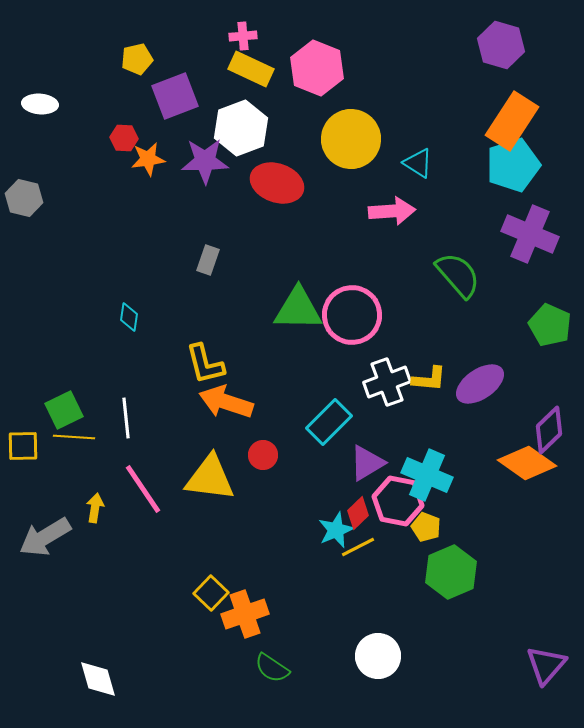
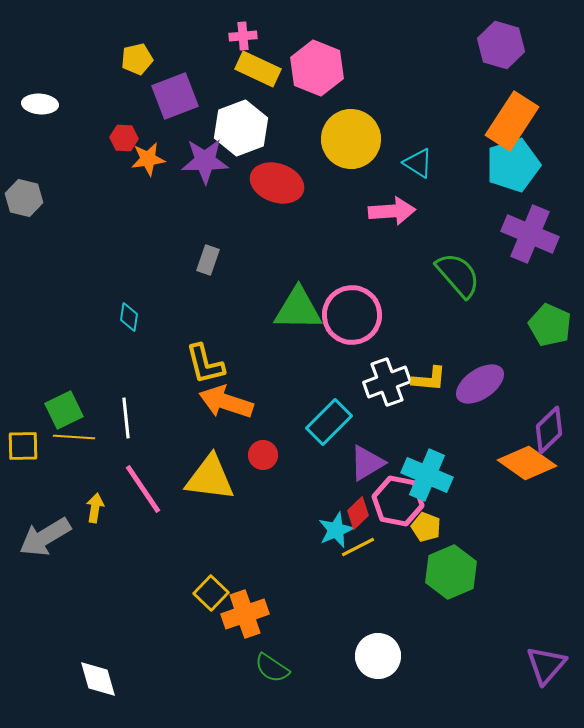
yellow rectangle at (251, 69): moved 7 px right
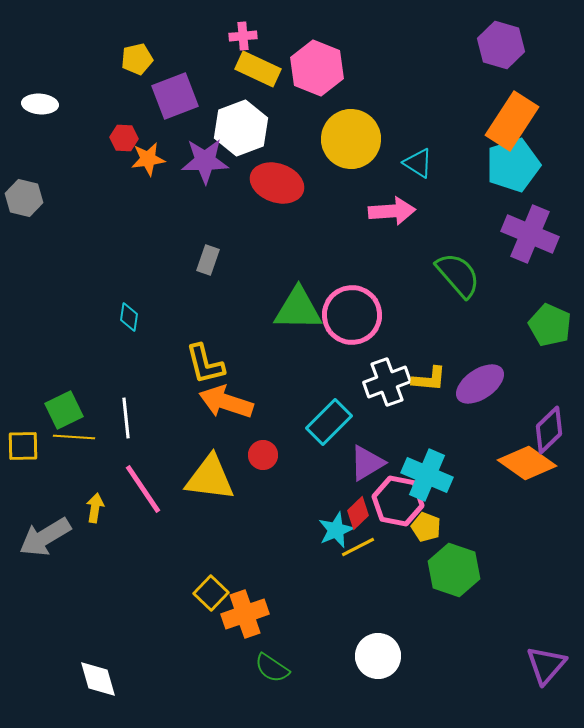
green hexagon at (451, 572): moved 3 px right, 2 px up; rotated 18 degrees counterclockwise
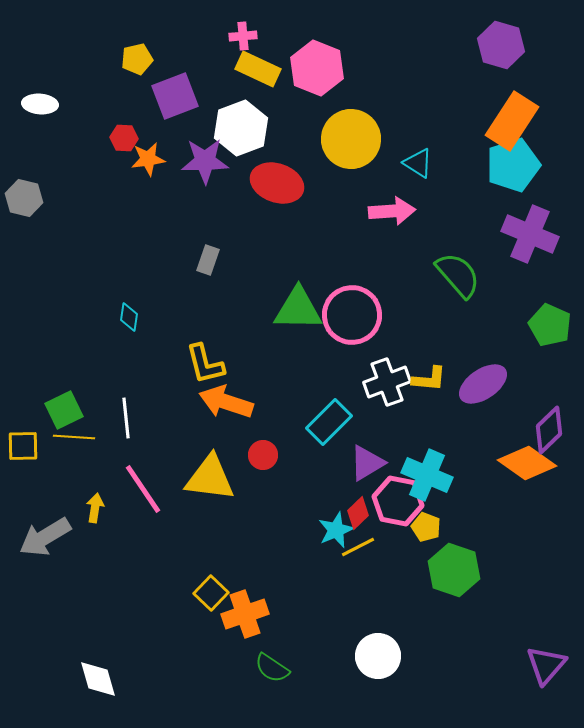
purple ellipse at (480, 384): moved 3 px right
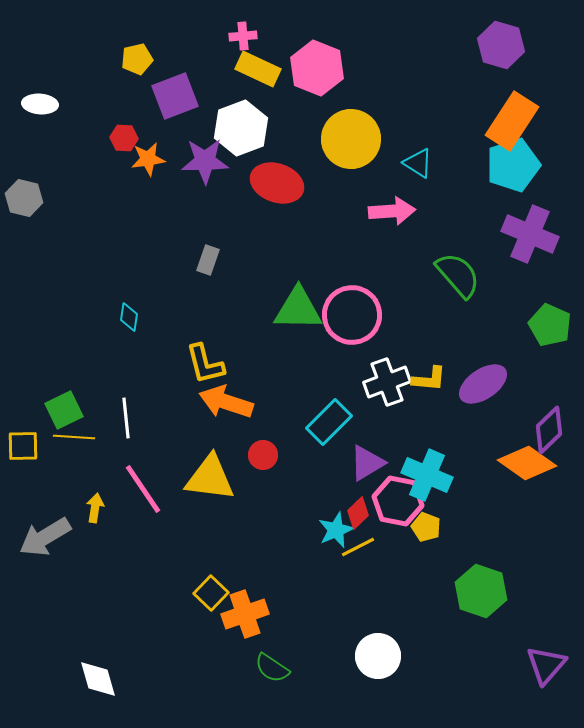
green hexagon at (454, 570): moved 27 px right, 21 px down
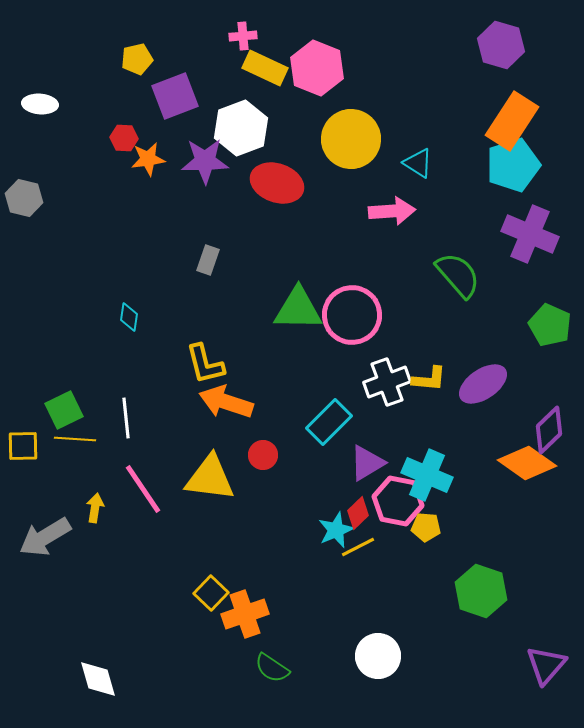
yellow rectangle at (258, 69): moved 7 px right, 1 px up
yellow line at (74, 437): moved 1 px right, 2 px down
yellow pentagon at (426, 527): rotated 16 degrees counterclockwise
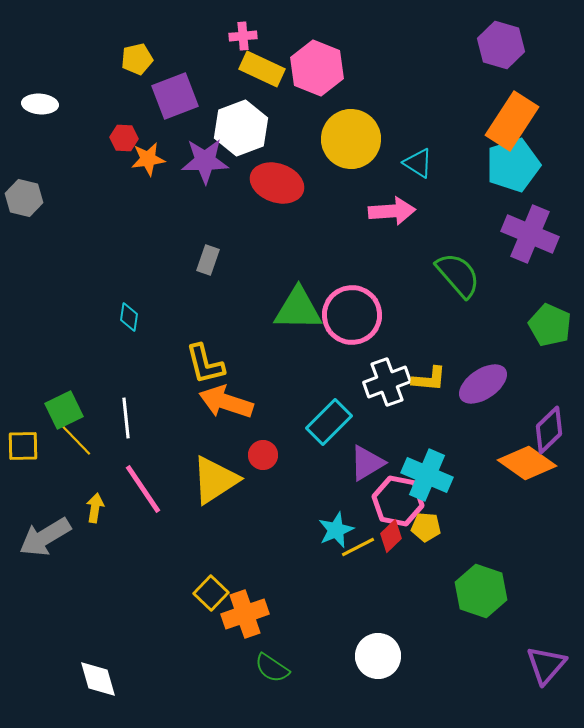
yellow rectangle at (265, 68): moved 3 px left, 1 px down
yellow line at (75, 439): rotated 42 degrees clockwise
yellow triangle at (210, 478): moved 5 px right, 2 px down; rotated 40 degrees counterclockwise
red diamond at (358, 513): moved 33 px right, 23 px down
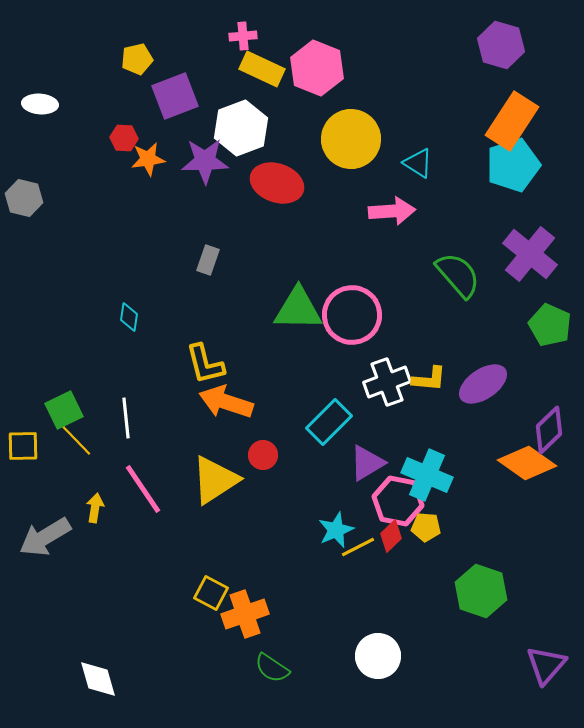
purple cross at (530, 234): moved 20 px down; rotated 16 degrees clockwise
yellow square at (211, 593): rotated 16 degrees counterclockwise
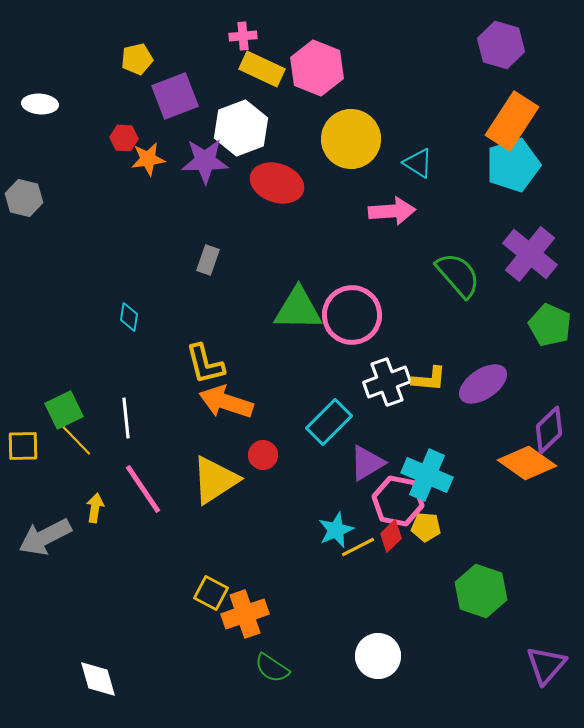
gray arrow at (45, 537): rotated 4 degrees clockwise
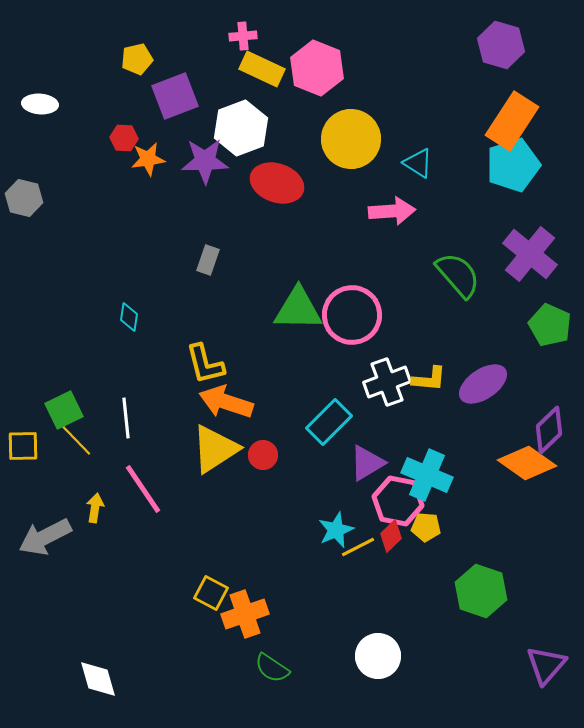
yellow triangle at (215, 480): moved 31 px up
